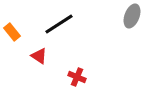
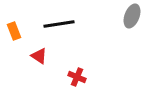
black line: rotated 24 degrees clockwise
orange rectangle: moved 2 px right, 1 px up; rotated 18 degrees clockwise
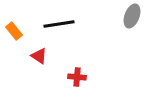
orange rectangle: rotated 18 degrees counterclockwise
red cross: rotated 18 degrees counterclockwise
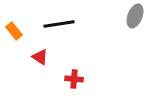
gray ellipse: moved 3 px right
red triangle: moved 1 px right, 1 px down
red cross: moved 3 px left, 2 px down
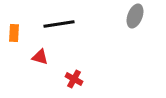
orange rectangle: moved 2 px down; rotated 42 degrees clockwise
red triangle: rotated 18 degrees counterclockwise
red cross: rotated 24 degrees clockwise
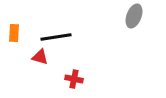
gray ellipse: moved 1 px left
black line: moved 3 px left, 13 px down
red cross: rotated 18 degrees counterclockwise
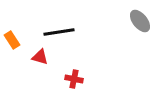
gray ellipse: moved 6 px right, 5 px down; rotated 60 degrees counterclockwise
orange rectangle: moved 2 px left, 7 px down; rotated 36 degrees counterclockwise
black line: moved 3 px right, 5 px up
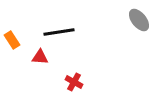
gray ellipse: moved 1 px left, 1 px up
red triangle: rotated 12 degrees counterclockwise
red cross: moved 3 px down; rotated 18 degrees clockwise
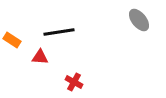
orange rectangle: rotated 24 degrees counterclockwise
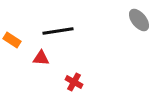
black line: moved 1 px left, 1 px up
red triangle: moved 1 px right, 1 px down
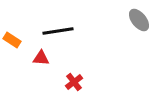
red cross: rotated 24 degrees clockwise
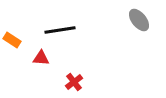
black line: moved 2 px right, 1 px up
